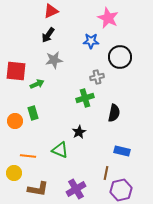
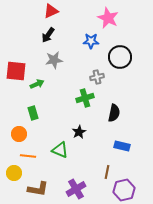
orange circle: moved 4 px right, 13 px down
blue rectangle: moved 5 px up
brown line: moved 1 px right, 1 px up
purple hexagon: moved 3 px right
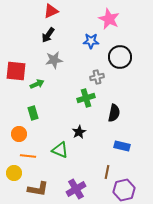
pink star: moved 1 px right, 1 px down
green cross: moved 1 px right
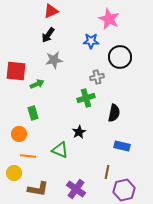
purple cross: rotated 24 degrees counterclockwise
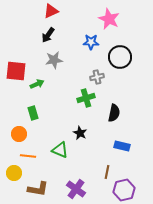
blue star: moved 1 px down
black star: moved 1 px right, 1 px down; rotated 16 degrees counterclockwise
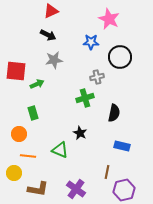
black arrow: rotated 98 degrees counterclockwise
green cross: moved 1 px left
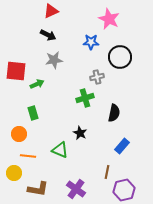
blue rectangle: rotated 63 degrees counterclockwise
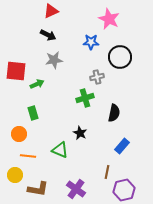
yellow circle: moved 1 px right, 2 px down
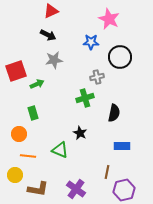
red square: rotated 25 degrees counterclockwise
blue rectangle: rotated 49 degrees clockwise
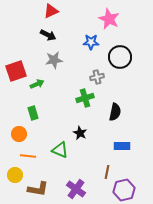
black semicircle: moved 1 px right, 1 px up
